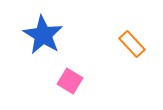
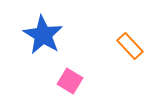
orange rectangle: moved 2 px left, 2 px down
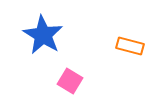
orange rectangle: rotated 32 degrees counterclockwise
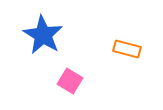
orange rectangle: moved 3 px left, 3 px down
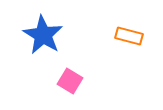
orange rectangle: moved 2 px right, 13 px up
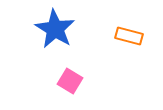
blue star: moved 12 px right, 6 px up
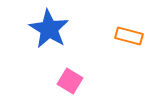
blue star: moved 6 px left
